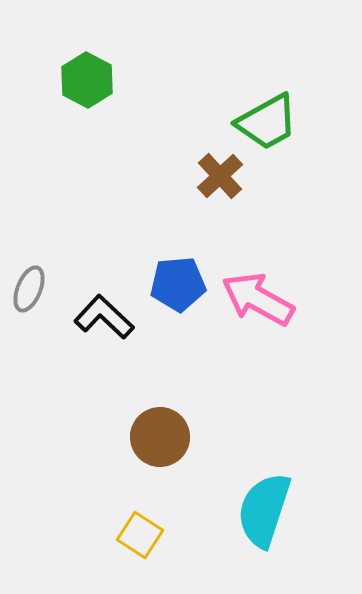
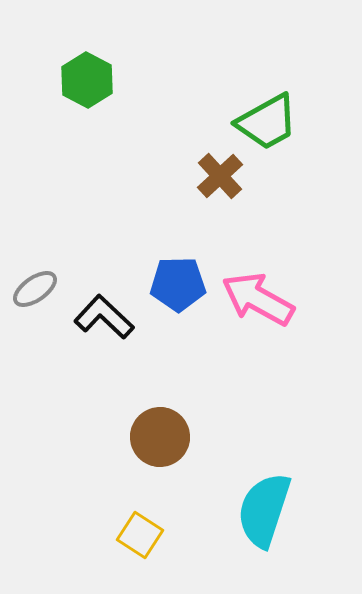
blue pentagon: rotated 4 degrees clockwise
gray ellipse: moved 6 px right; rotated 33 degrees clockwise
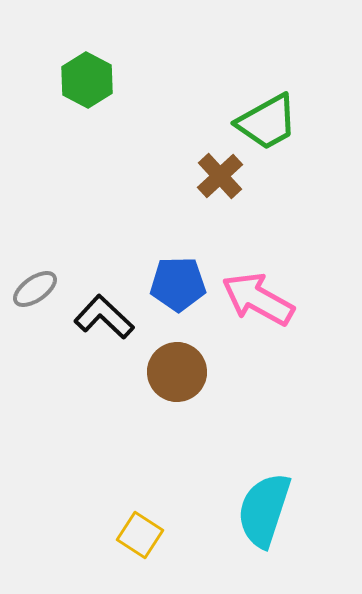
brown circle: moved 17 px right, 65 px up
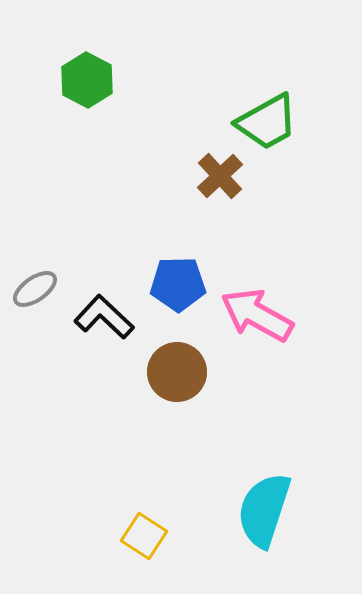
pink arrow: moved 1 px left, 16 px down
yellow square: moved 4 px right, 1 px down
